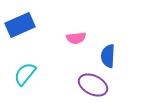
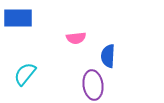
blue rectangle: moved 2 px left, 7 px up; rotated 24 degrees clockwise
purple ellipse: rotated 56 degrees clockwise
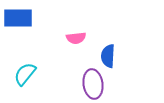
purple ellipse: moved 1 px up
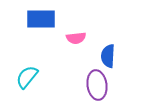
blue rectangle: moved 23 px right, 1 px down
cyan semicircle: moved 2 px right, 3 px down
purple ellipse: moved 4 px right, 1 px down
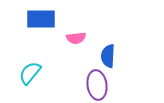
cyan semicircle: moved 3 px right, 4 px up
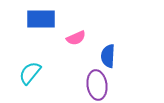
pink semicircle: rotated 18 degrees counterclockwise
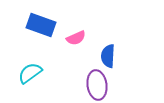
blue rectangle: moved 6 px down; rotated 20 degrees clockwise
cyan semicircle: rotated 15 degrees clockwise
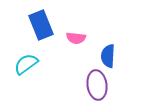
blue rectangle: rotated 48 degrees clockwise
pink semicircle: rotated 30 degrees clockwise
cyan semicircle: moved 4 px left, 9 px up
